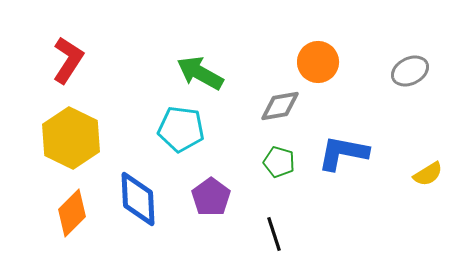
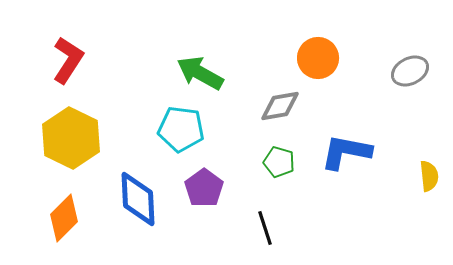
orange circle: moved 4 px up
blue L-shape: moved 3 px right, 1 px up
yellow semicircle: moved 1 px right, 2 px down; rotated 64 degrees counterclockwise
purple pentagon: moved 7 px left, 9 px up
orange diamond: moved 8 px left, 5 px down
black line: moved 9 px left, 6 px up
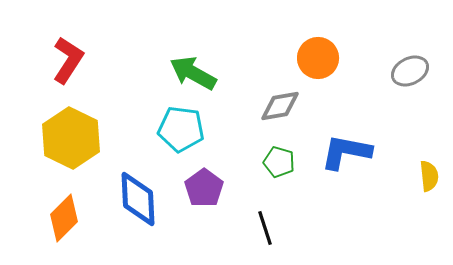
green arrow: moved 7 px left
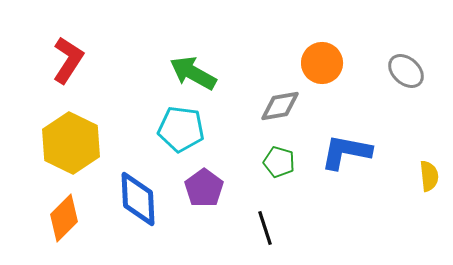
orange circle: moved 4 px right, 5 px down
gray ellipse: moved 4 px left; rotated 69 degrees clockwise
yellow hexagon: moved 5 px down
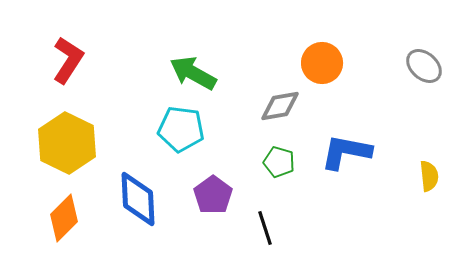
gray ellipse: moved 18 px right, 5 px up
yellow hexagon: moved 4 px left
purple pentagon: moved 9 px right, 7 px down
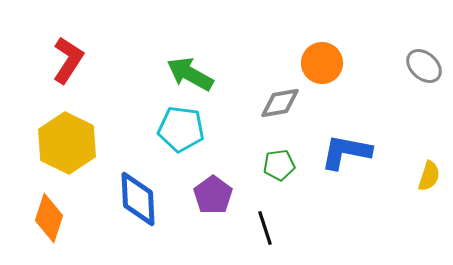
green arrow: moved 3 px left, 1 px down
gray diamond: moved 3 px up
green pentagon: moved 3 px down; rotated 24 degrees counterclockwise
yellow semicircle: rotated 24 degrees clockwise
orange diamond: moved 15 px left; rotated 27 degrees counterclockwise
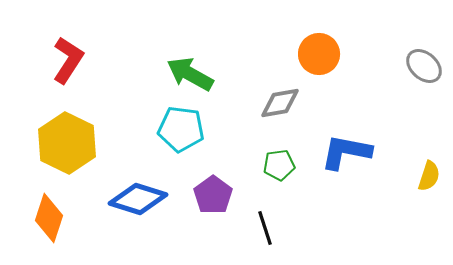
orange circle: moved 3 px left, 9 px up
blue diamond: rotated 70 degrees counterclockwise
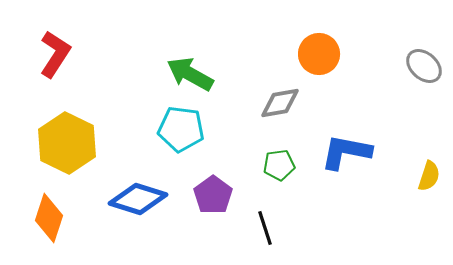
red L-shape: moved 13 px left, 6 px up
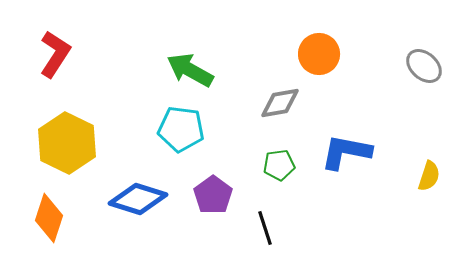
green arrow: moved 4 px up
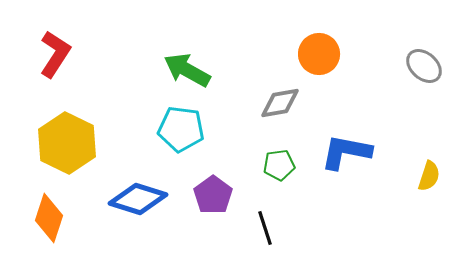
green arrow: moved 3 px left
